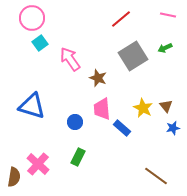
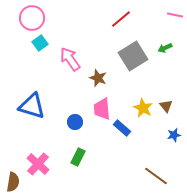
pink line: moved 7 px right
blue star: moved 1 px right, 7 px down
brown semicircle: moved 1 px left, 5 px down
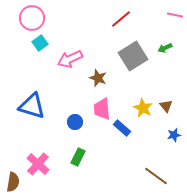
pink arrow: rotated 80 degrees counterclockwise
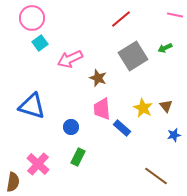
blue circle: moved 4 px left, 5 px down
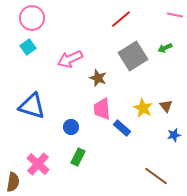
cyan square: moved 12 px left, 4 px down
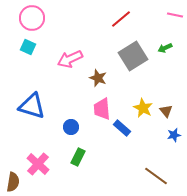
cyan square: rotated 28 degrees counterclockwise
brown triangle: moved 5 px down
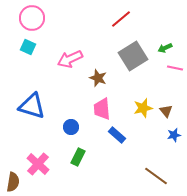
pink line: moved 53 px down
yellow star: rotated 30 degrees clockwise
blue rectangle: moved 5 px left, 7 px down
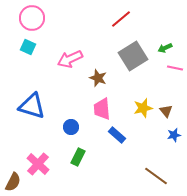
brown semicircle: rotated 18 degrees clockwise
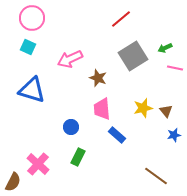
blue triangle: moved 16 px up
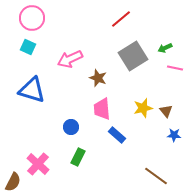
blue star: rotated 16 degrees clockwise
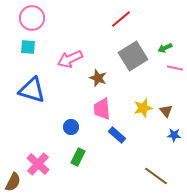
cyan square: rotated 21 degrees counterclockwise
